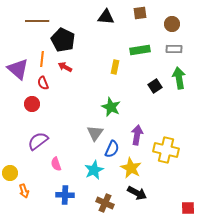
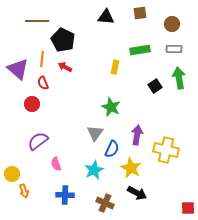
yellow circle: moved 2 px right, 1 px down
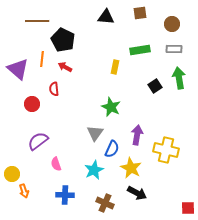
red semicircle: moved 11 px right, 6 px down; rotated 16 degrees clockwise
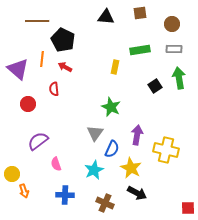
red circle: moved 4 px left
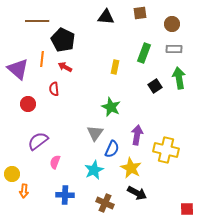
green rectangle: moved 4 px right, 3 px down; rotated 60 degrees counterclockwise
pink semicircle: moved 1 px left, 2 px up; rotated 40 degrees clockwise
orange arrow: rotated 24 degrees clockwise
red square: moved 1 px left, 1 px down
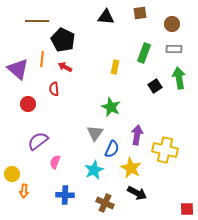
yellow cross: moved 1 px left
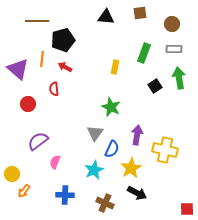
black pentagon: rotated 30 degrees clockwise
yellow star: rotated 15 degrees clockwise
orange arrow: rotated 32 degrees clockwise
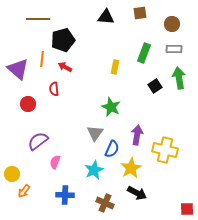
brown line: moved 1 px right, 2 px up
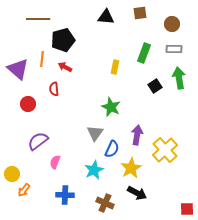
yellow cross: rotated 35 degrees clockwise
orange arrow: moved 1 px up
